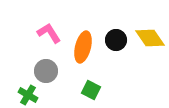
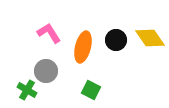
green cross: moved 1 px left, 5 px up
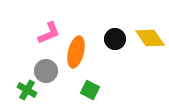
pink L-shape: rotated 100 degrees clockwise
black circle: moved 1 px left, 1 px up
orange ellipse: moved 7 px left, 5 px down
green square: moved 1 px left
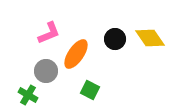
orange ellipse: moved 2 px down; rotated 20 degrees clockwise
green cross: moved 1 px right, 5 px down
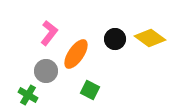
pink L-shape: rotated 30 degrees counterclockwise
yellow diamond: rotated 20 degrees counterclockwise
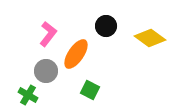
pink L-shape: moved 1 px left, 1 px down
black circle: moved 9 px left, 13 px up
